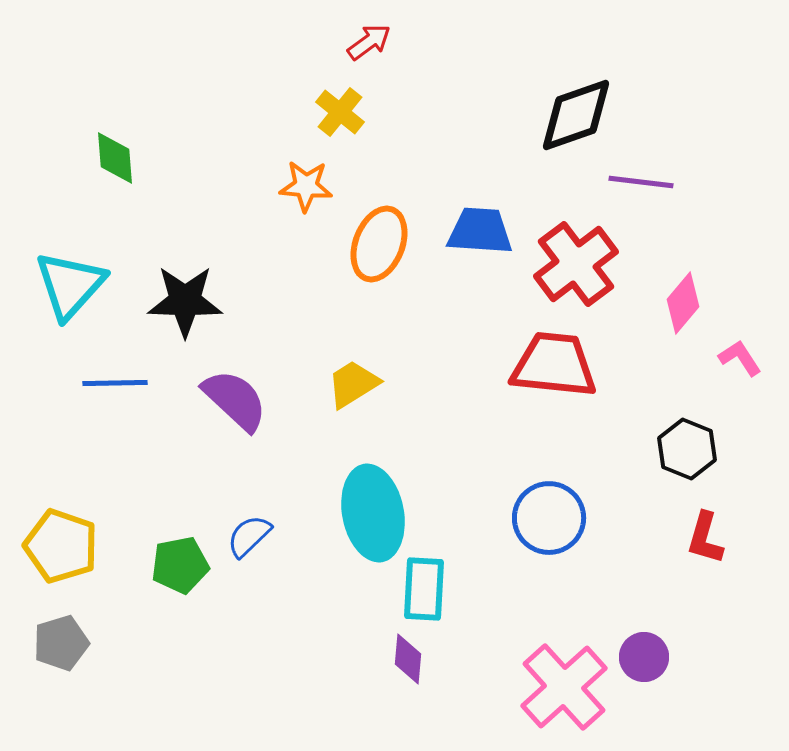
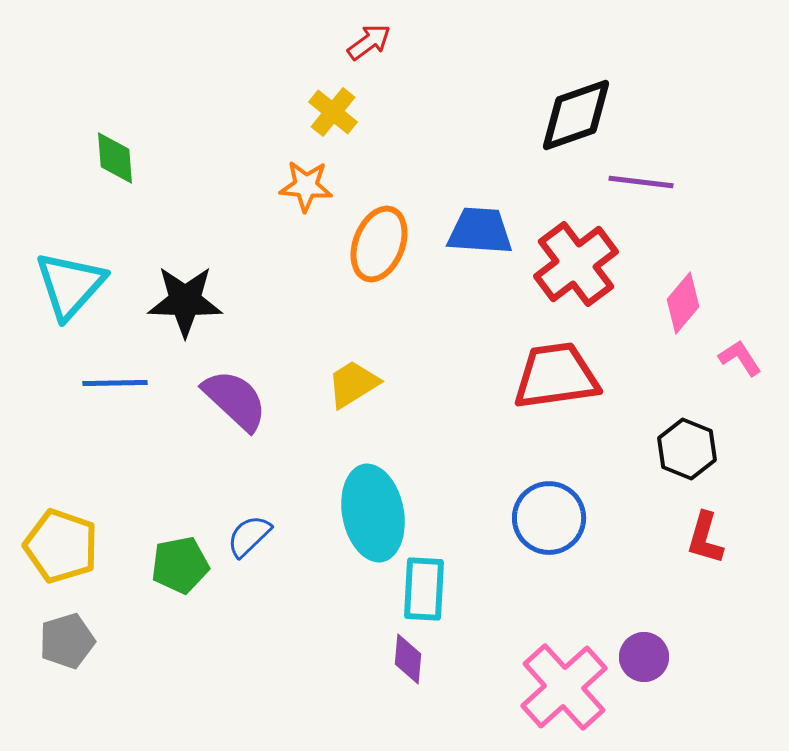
yellow cross: moved 7 px left
red trapezoid: moved 2 px right, 11 px down; rotated 14 degrees counterclockwise
gray pentagon: moved 6 px right, 2 px up
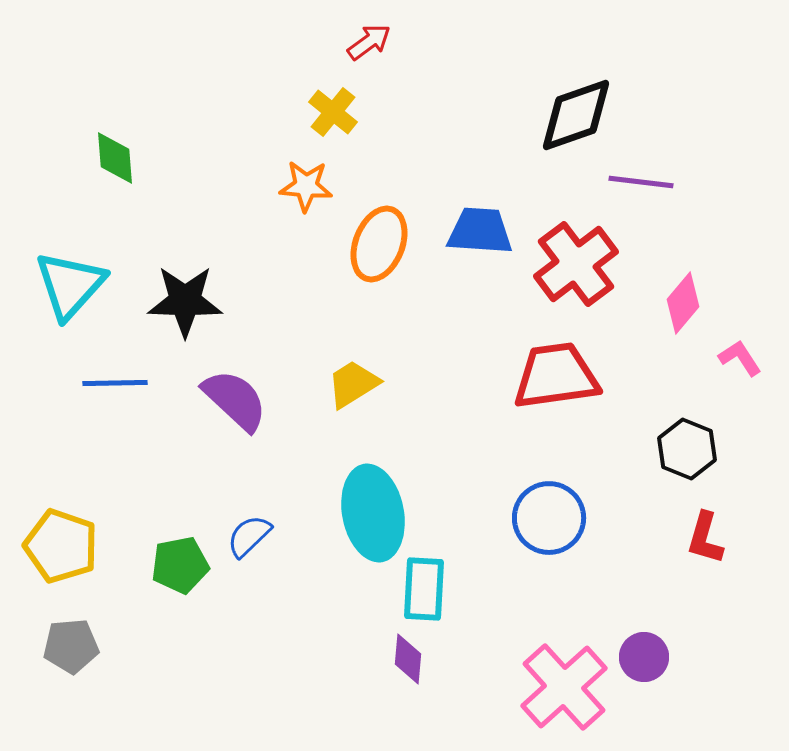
gray pentagon: moved 4 px right, 5 px down; rotated 12 degrees clockwise
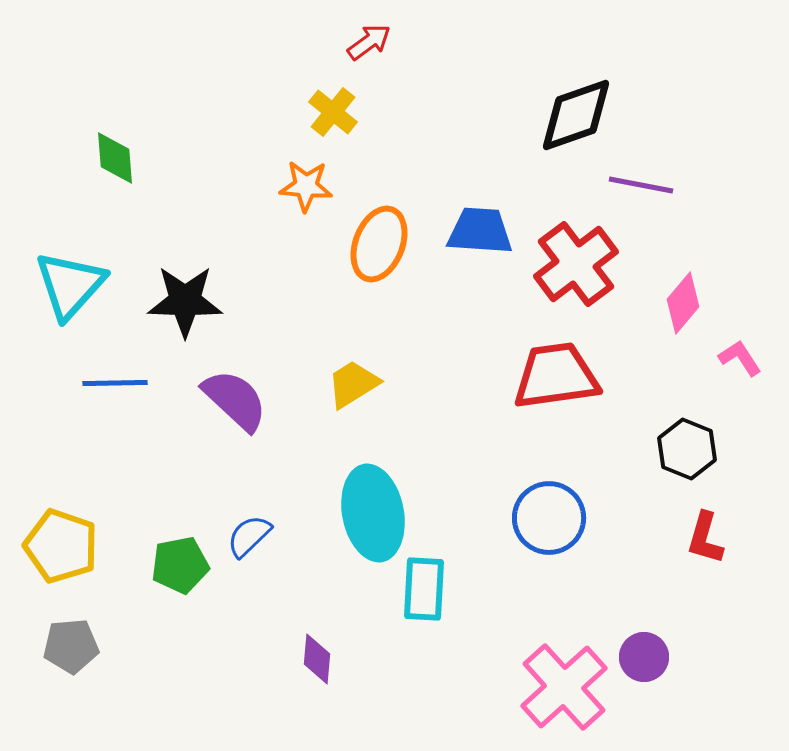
purple line: moved 3 px down; rotated 4 degrees clockwise
purple diamond: moved 91 px left
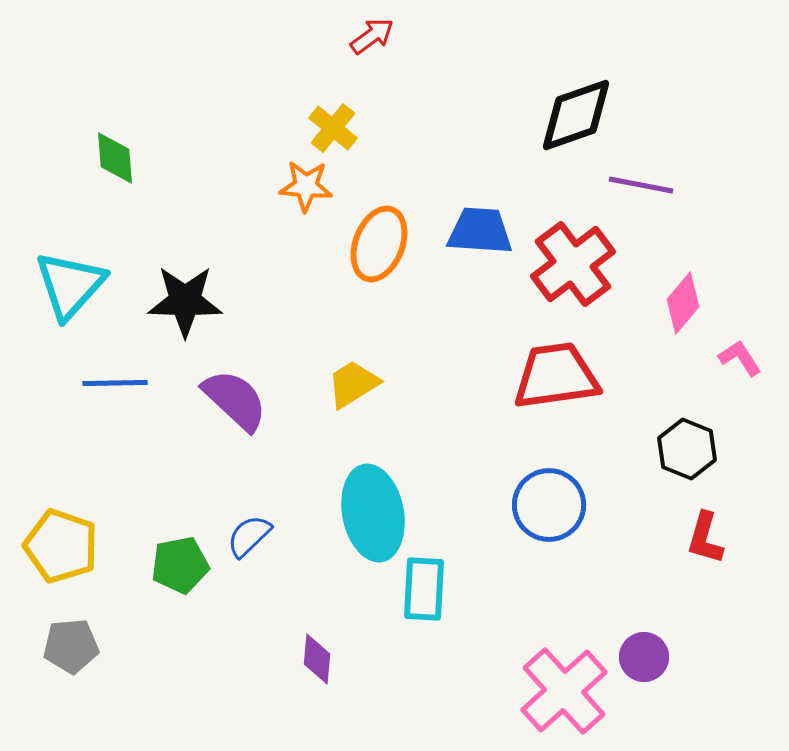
red arrow: moved 3 px right, 6 px up
yellow cross: moved 16 px down
red cross: moved 3 px left
blue circle: moved 13 px up
pink cross: moved 4 px down
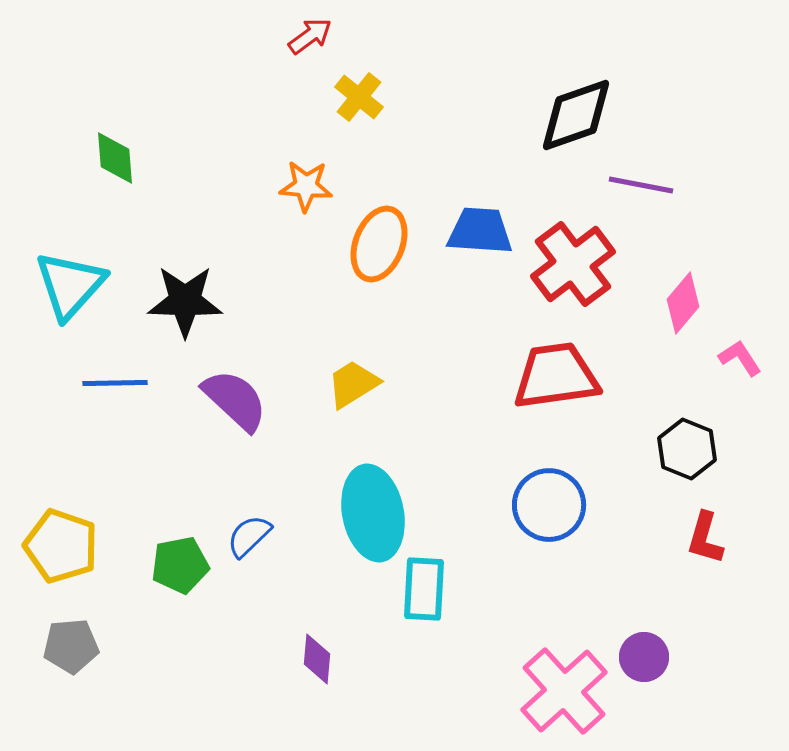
red arrow: moved 62 px left
yellow cross: moved 26 px right, 31 px up
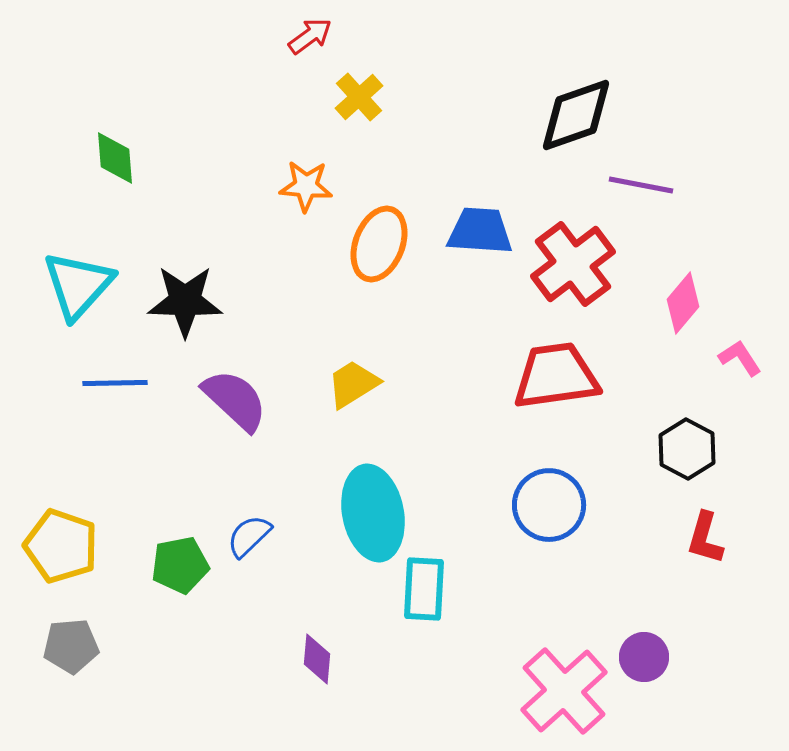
yellow cross: rotated 9 degrees clockwise
cyan triangle: moved 8 px right
black hexagon: rotated 6 degrees clockwise
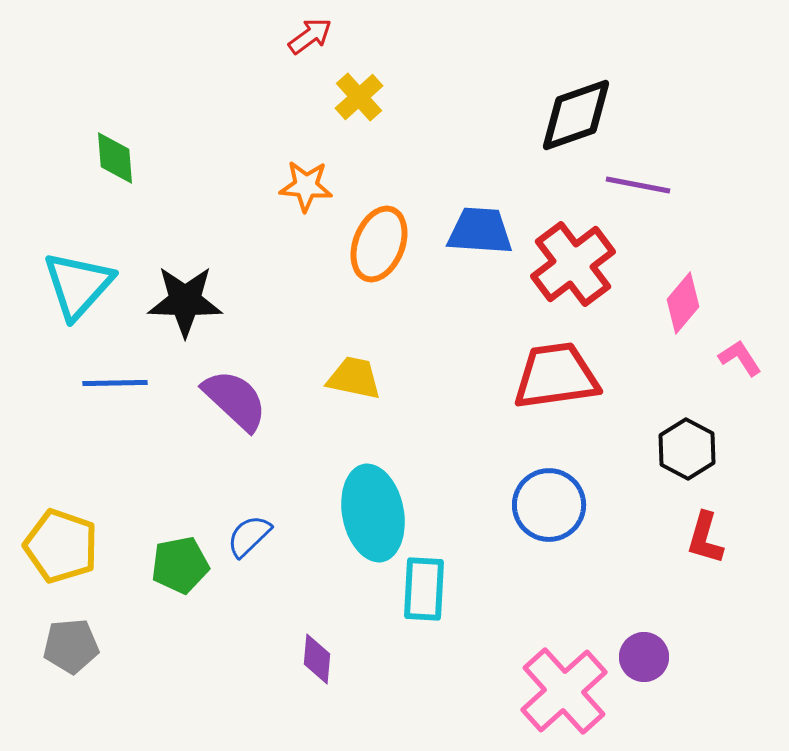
purple line: moved 3 px left
yellow trapezoid: moved 1 px right, 6 px up; rotated 44 degrees clockwise
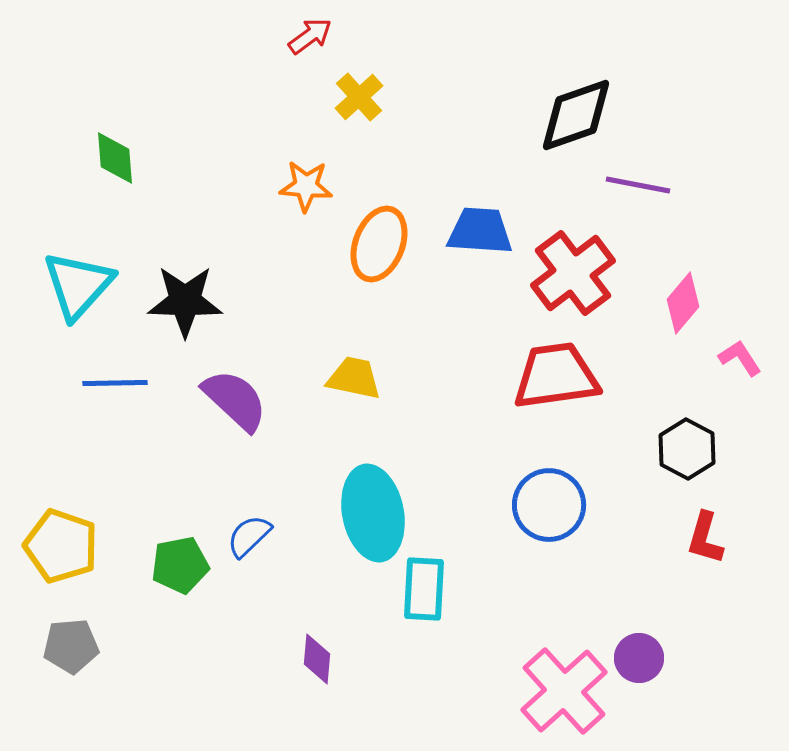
red cross: moved 9 px down
purple circle: moved 5 px left, 1 px down
